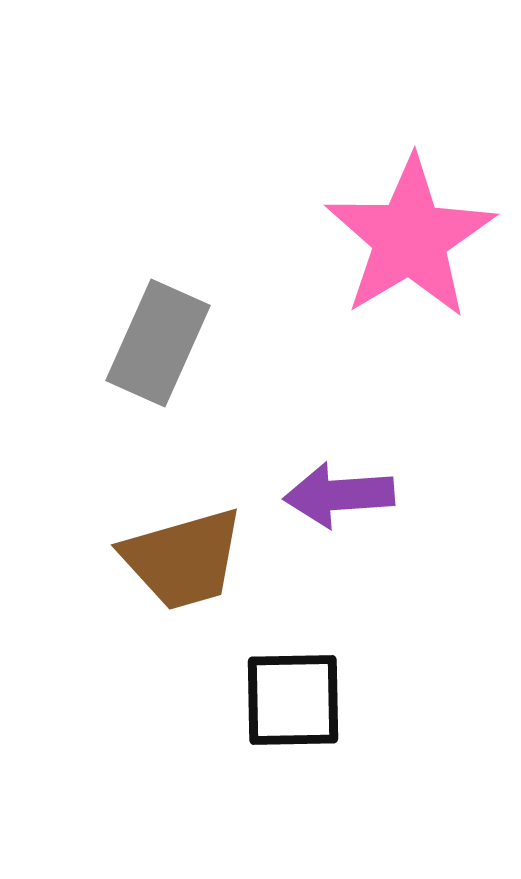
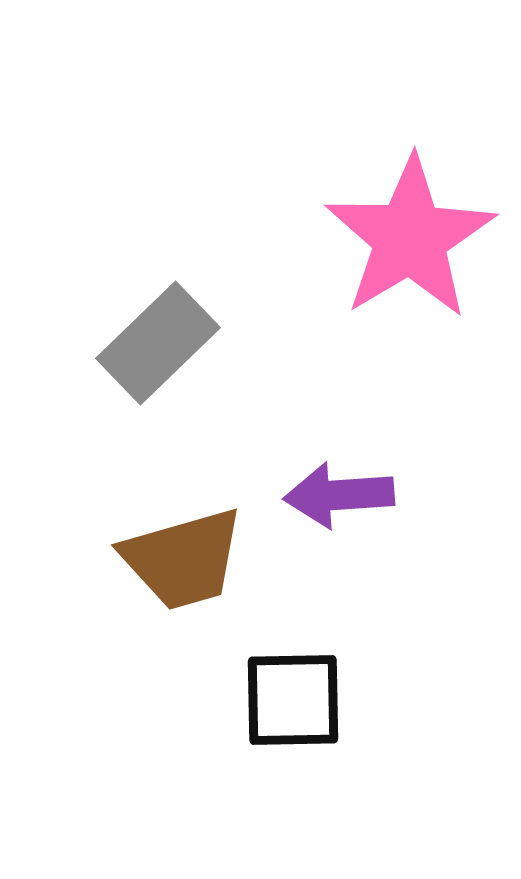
gray rectangle: rotated 22 degrees clockwise
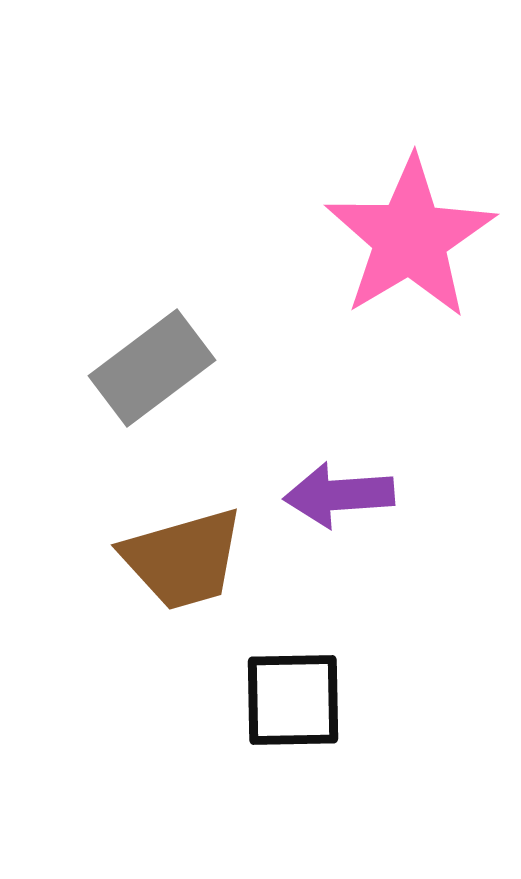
gray rectangle: moved 6 px left, 25 px down; rotated 7 degrees clockwise
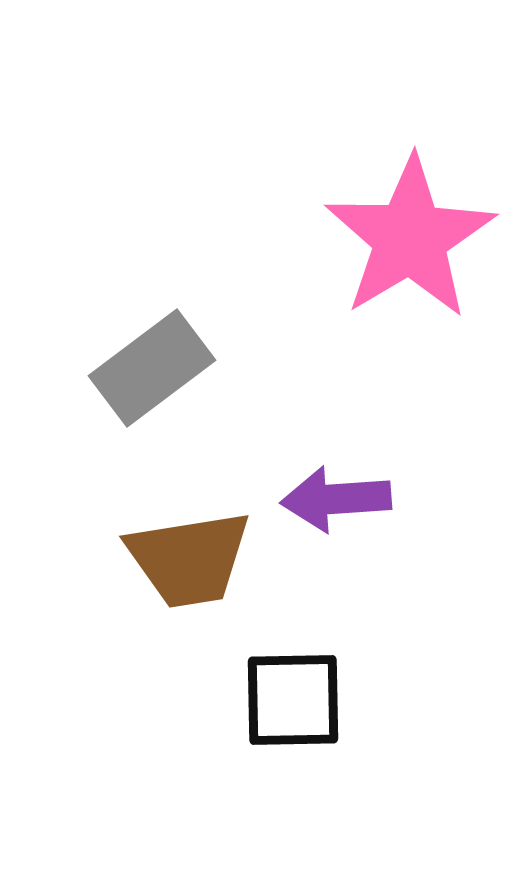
purple arrow: moved 3 px left, 4 px down
brown trapezoid: moved 6 px right; rotated 7 degrees clockwise
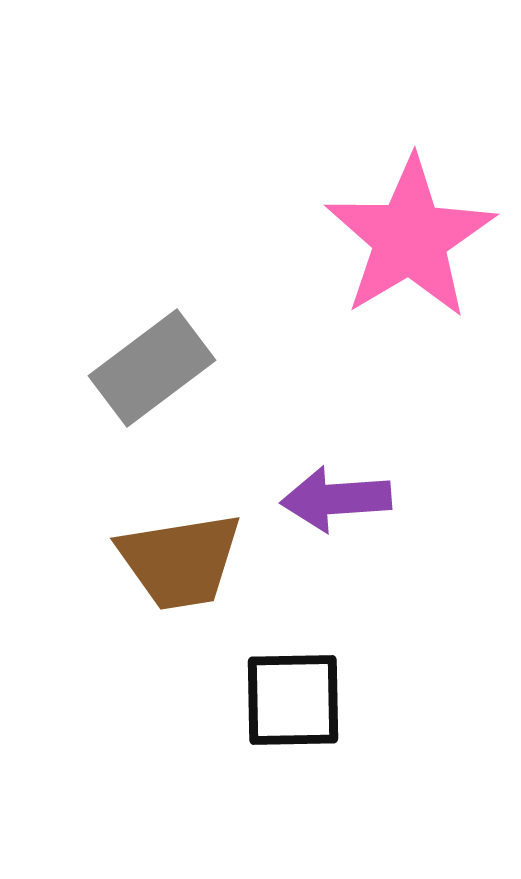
brown trapezoid: moved 9 px left, 2 px down
